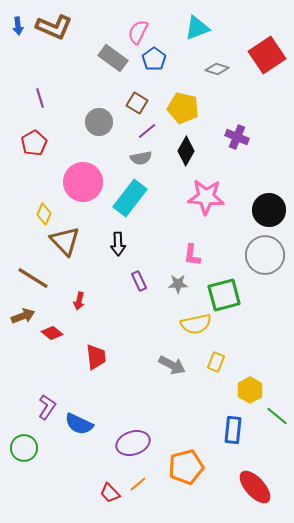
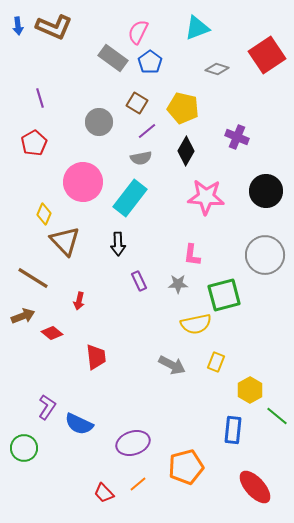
blue pentagon at (154, 59): moved 4 px left, 3 px down
black circle at (269, 210): moved 3 px left, 19 px up
red trapezoid at (110, 493): moved 6 px left
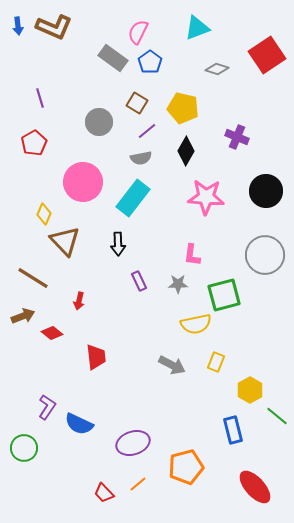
cyan rectangle at (130, 198): moved 3 px right
blue rectangle at (233, 430): rotated 20 degrees counterclockwise
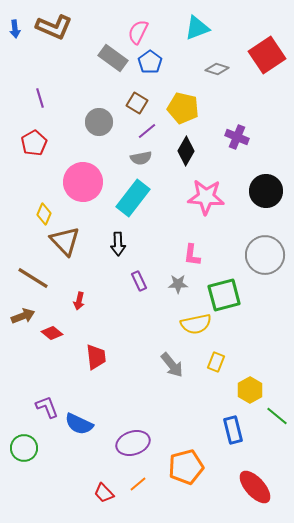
blue arrow at (18, 26): moved 3 px left, 3 px down
gray arrow at (172, 365): rotated 24 degrees clockwise
purple L-shape at (47, 407): rotated 55 degrees counterclockwise
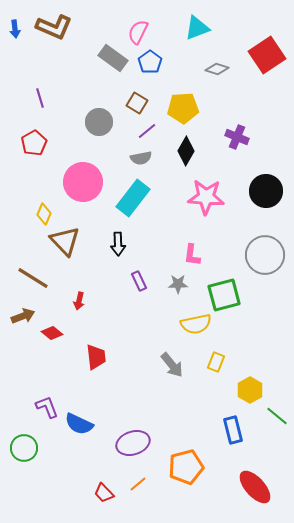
yellow pentagon at (183, 108): rotated 16 degrees counterclockwise
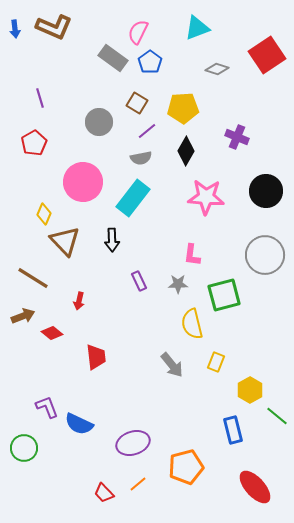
black arrow at (118, 244): moved 6 px left, 4 px up
yellow semicircle at (196, 324): moved 4 px left; rotated 88 degrees clockwise
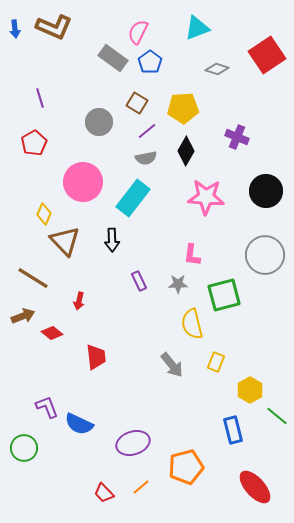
gray semicircle at (141, 158): moved 5 px right
orange line at (138, 484): moved 3 px right, 3 px down
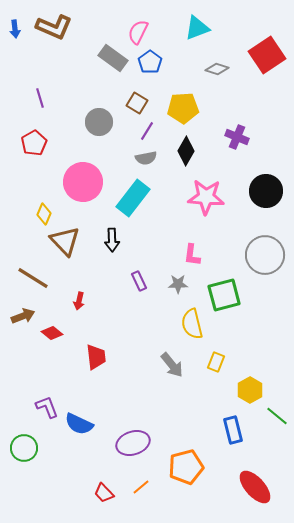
purple line at (147, 131): rotated 18 degrees counterclockwise
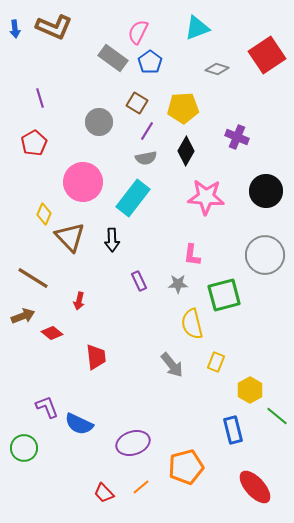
brown triangle at (65, 241): moved 5 px right, 4 px up
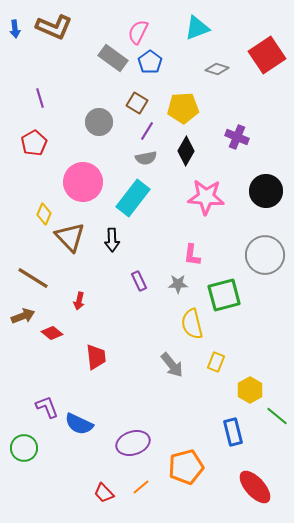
blue rectangle at (233, 430): moved 2 px down
